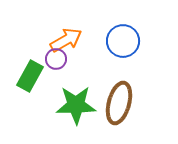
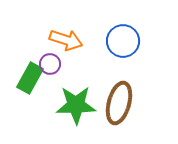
orange arrow: rotated 48 degrees clockwise
purple circle: moved 6 px left, 5 px down
green rectangle: moved 2 px down
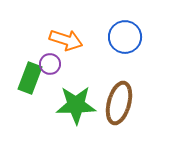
blue circle: moved 2 px right, 4 px up
green rectangle: rotated 8 degrees counterclockwise
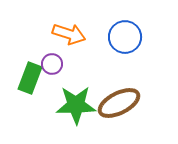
orange arrow: moved 3 px right, 6 px up
purple circle: moved 2 px right
brown ellipse: rotated 48 degrees clockwise
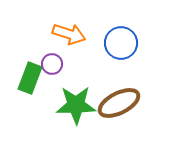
blue circle: moved 4 px left, 6 px down
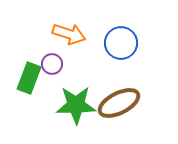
green rectangle: moved 1 px left
